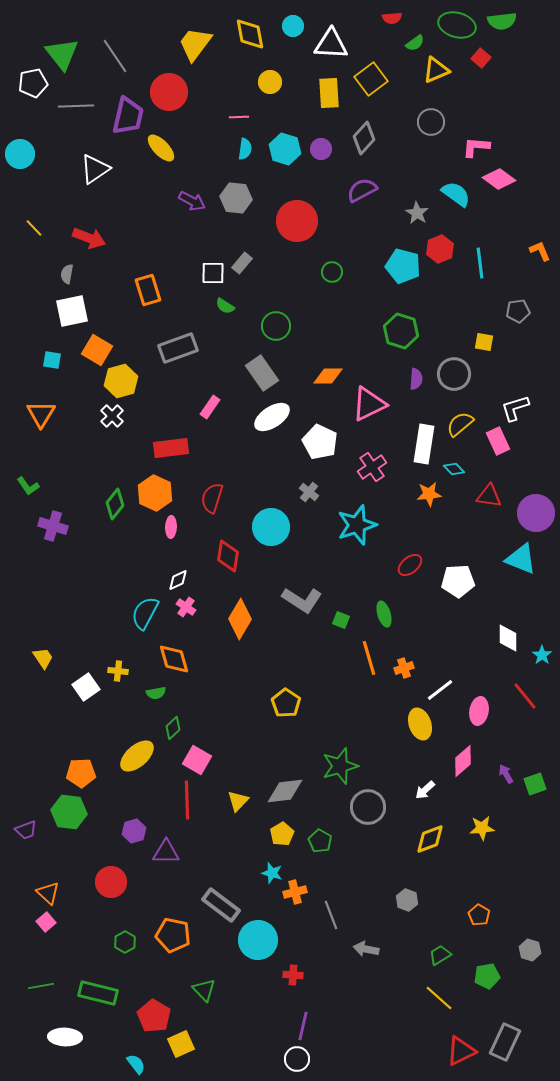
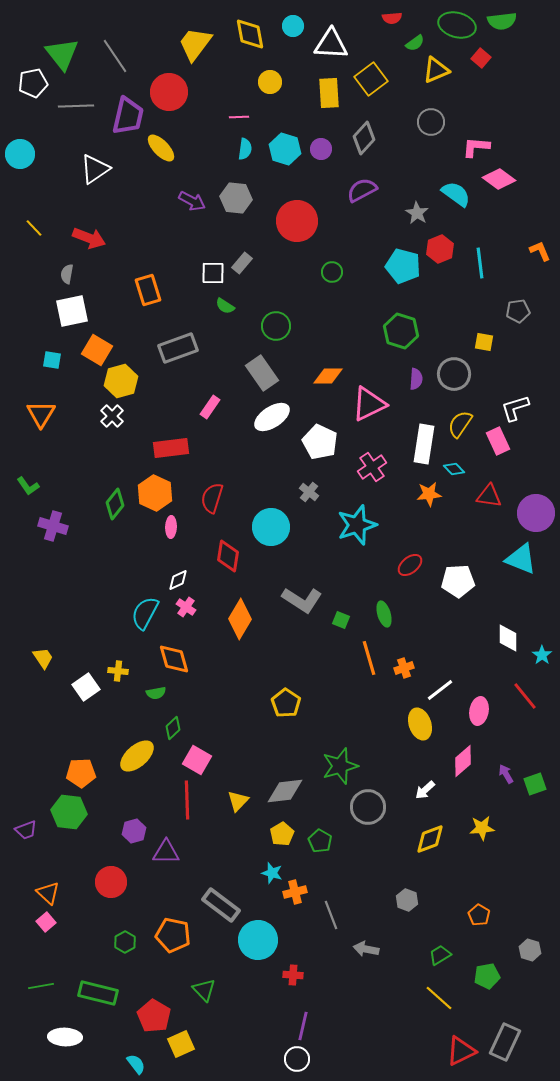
yellow semicircle at (460, 424): rotated 16 degrees counterclockwise
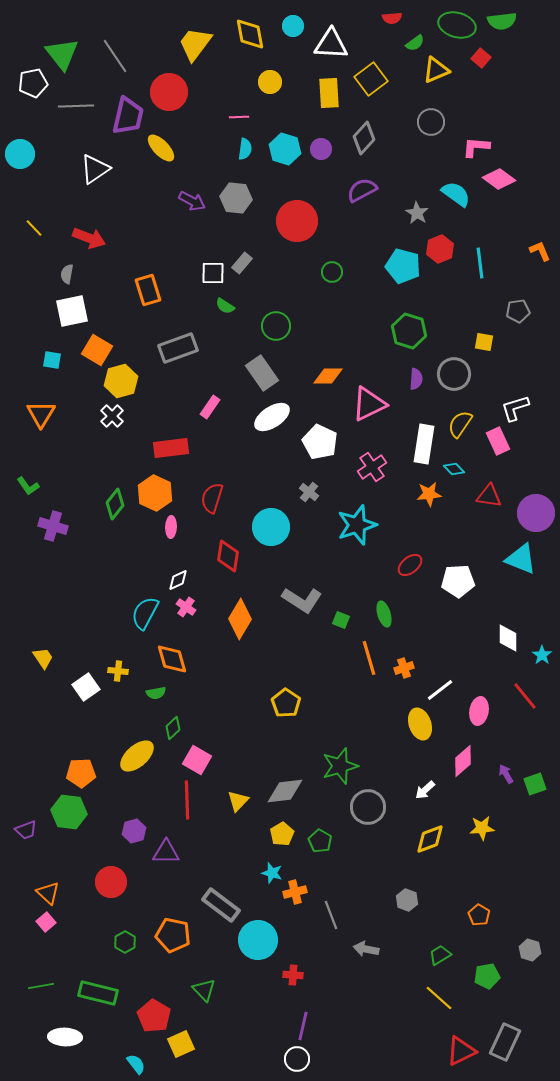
green hexagon at (401, 331): moved 8 px right
orange diamond at (174, 659): moved 2 px left
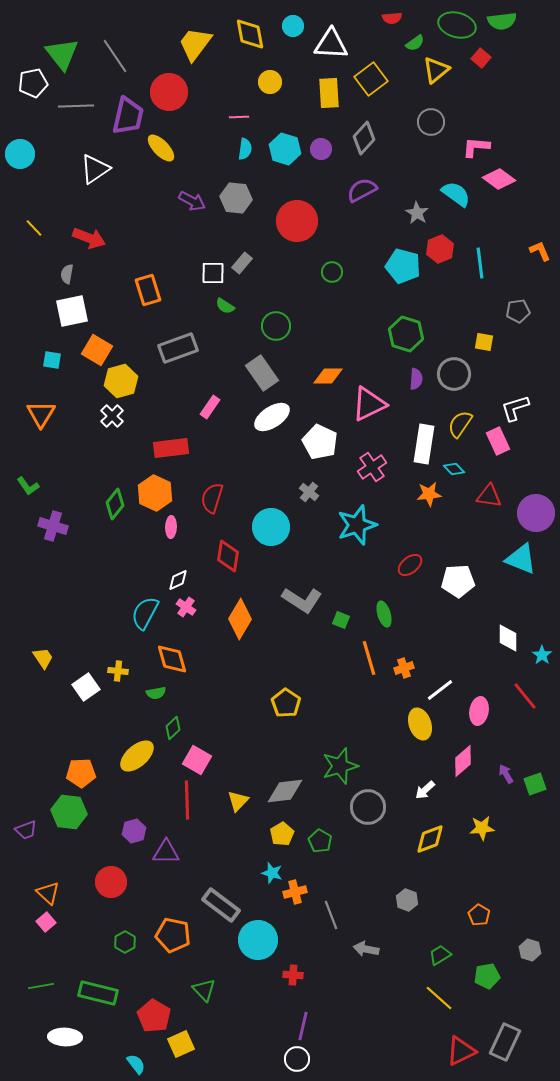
yellow triangle at (436, 70): rotated 16 degrees counterclockwise
green hexagon at (409, 331): moved 3 px left, 3 px down
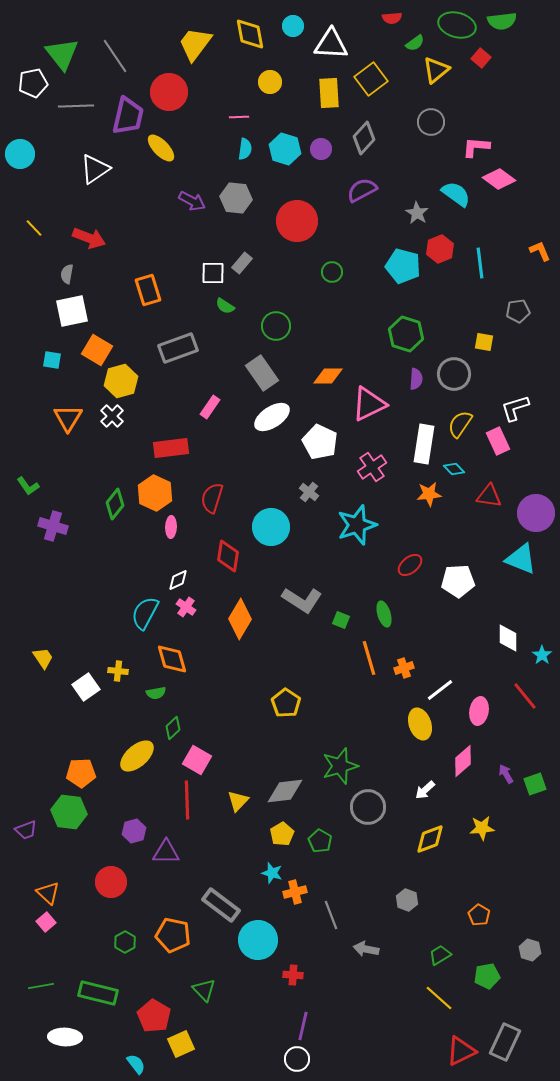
orange triangle at (41, 414): moved 27 px right, 4 px down
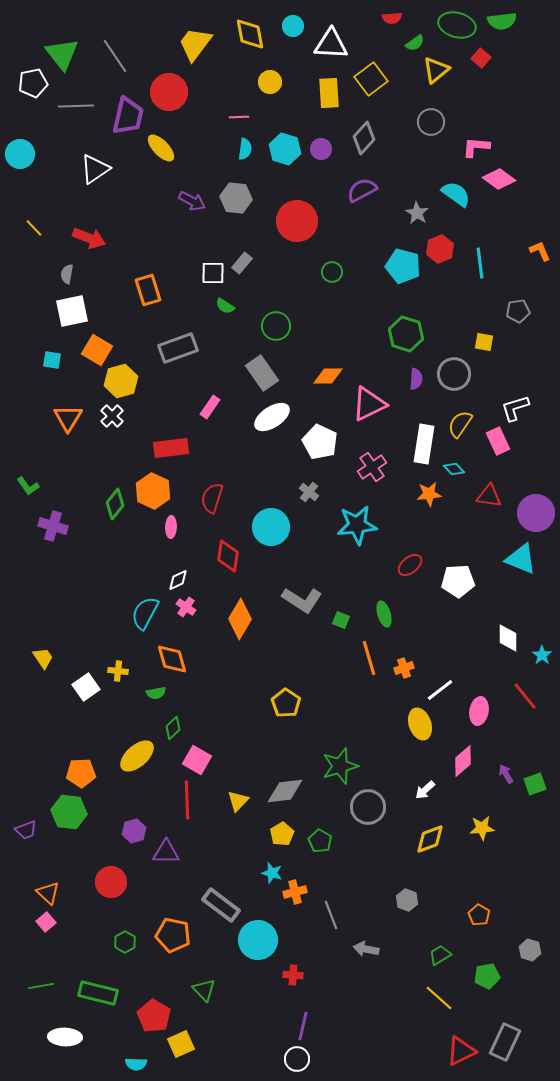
orange hexagon at (155, 493): moved 2 px left, 2 px up
cyan star at (357, 525): rotated 12 degrees clockwise
cyan semicircle at (136, 1064): rotated 130 degrees clockwise
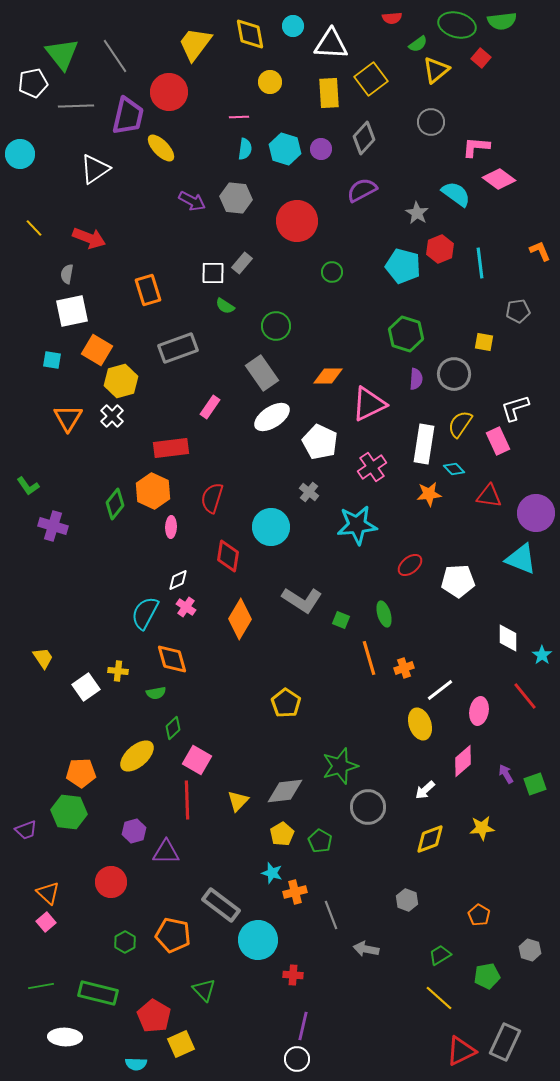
green semicircle at (415, 43): moved 3 px right, 1 px down
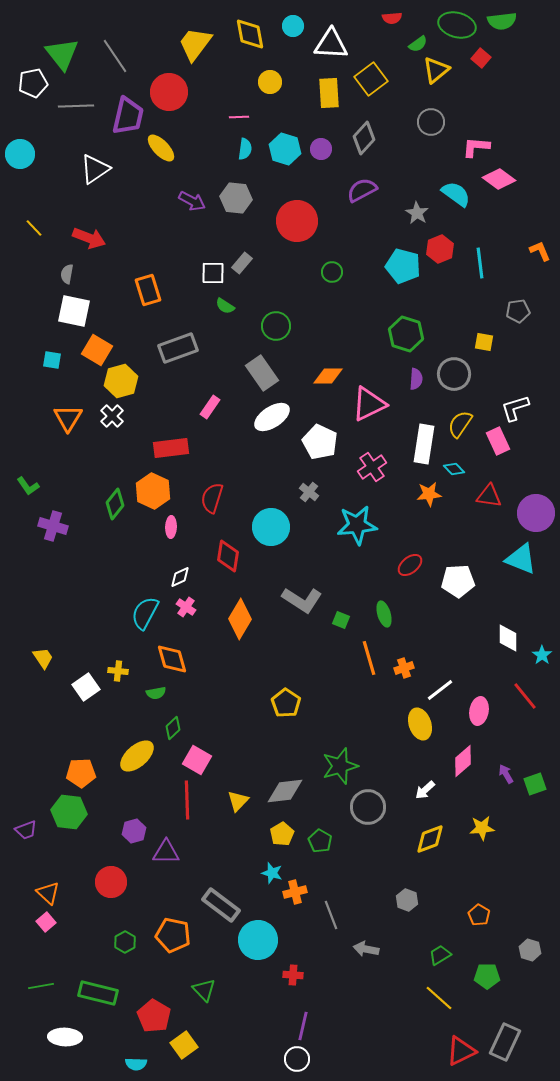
white square at (72, 311): moved 2 px right; rotated 24 degrees clockwise
white diamond at (178, 580): moved 2 px right, 3 px up
green pentagon at (487, 976): rotated 10 degrees clockwise
yellow square at (181, 1044): moved 3 px right, 1 px down; rotated 12 degrees counterclockwise
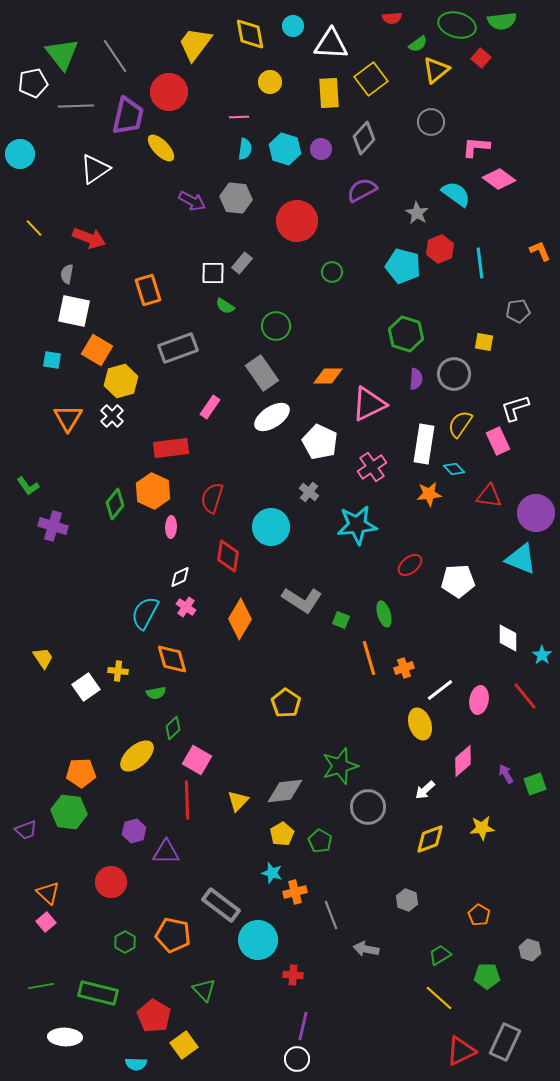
pink ellipse at (479, 711): moved 11 px up
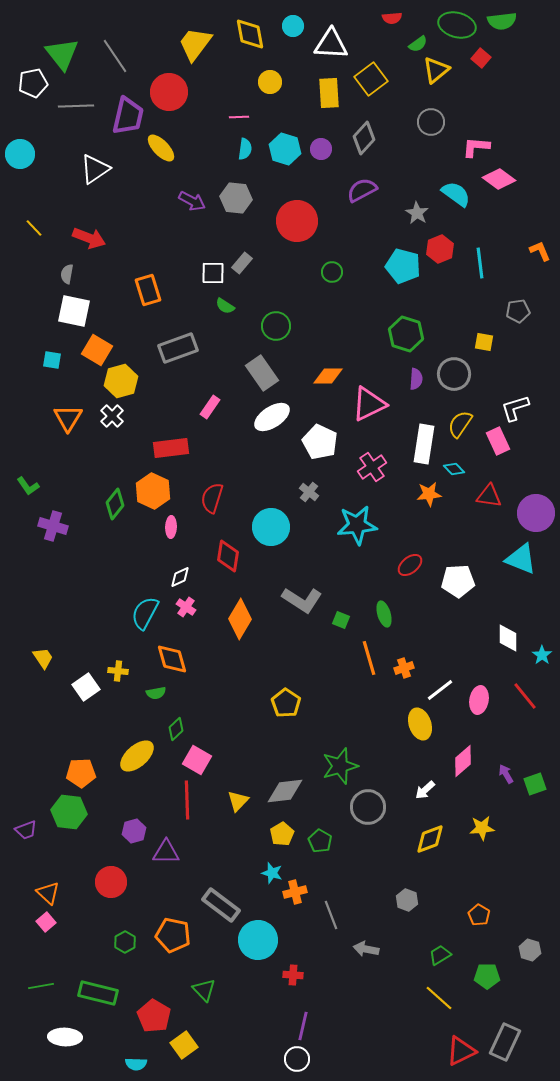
green diamond at (173, 728): moved 3 px right, 1 px down
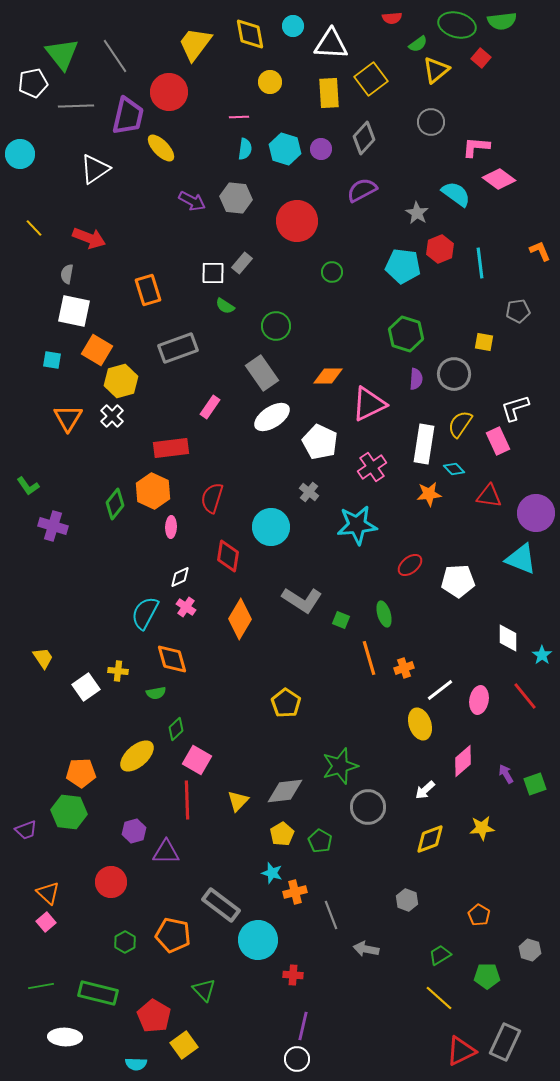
cyan pentagon at (403, 266): rotated 8 degrees counterclockwise
